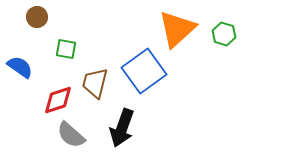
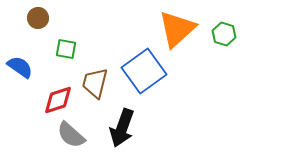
brown circle: moved 1 px right, 1 px down
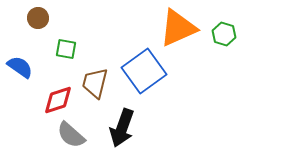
orange triangle: moved 1 px right, 1 px up; rotated 18 degrees clockwise
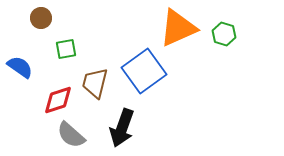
brown circle: moved 3 px right
green square: rotated 20 degrees counterclockwise
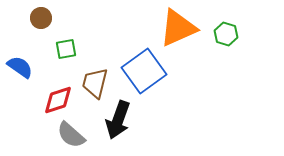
green hexagon: moved 2 px right
black arrow: moved 4 px left, 8 px up
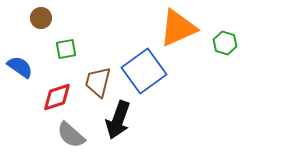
green hexagon: moved 1 px left, 9 px down
brown trapezoid: moved 3 px right, 1 px up
red diamond: moved 1 px left, 3 px up
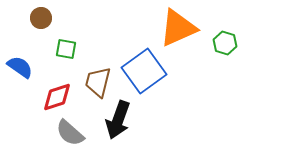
green square: rotated 20 degrees clockwise
gray semicircle: moved 1 px left, 2 px up
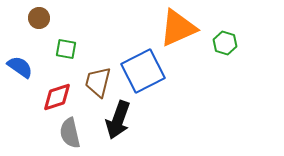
brown circle: moved 2 px left
blue square: moved 1 px left; rotated 9 degrees clockwise
gray semicircle: rotated 36 degrees clockwise
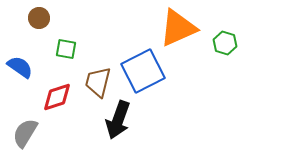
gray semicircle: moved 45 px left; rotated 44 degrees clockwise
